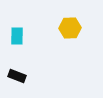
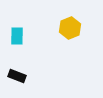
yellow hexagon: rotated 20 degrees counterclockwise
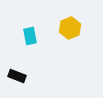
cyan rectangle: moved 13 px right; rotated 12 degrees counterclockwise
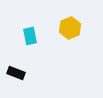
black rectangle: moved 1 px left, 3 px up
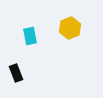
black rectangle: rotated 48 degrees clockwise
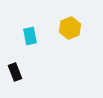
black rectangle: moved 1 px left, 1 px up
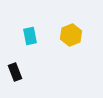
yellow hexagon: moved 1 px right, 7 px down
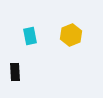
black rectangle: rotated 18 degrees clockwise
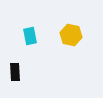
yellow hexagon: rotated 25 degrees counterclockwise
